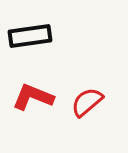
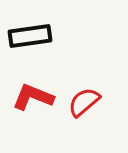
red semicircle: moved 3 px left
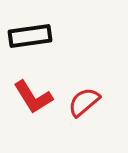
red L-shape: rotated 144 degrees counterclockwise
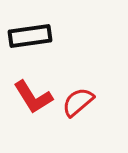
red semicircle: moved 6 px left
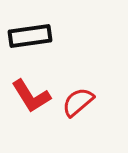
red L-shape: moved 2 px left, 1 px up
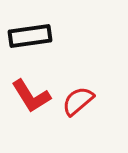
red semicircle: moved 1 px up
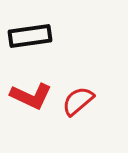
red L-shape: rotated 33 degrees counterclockwise
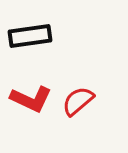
red L-shape: moved 3 px down
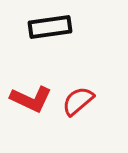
black rectangle: moved 20 px right, 9 px up
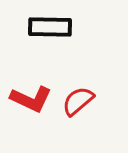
black rectangle: rotated 9 degrees clockwise
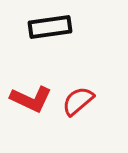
black rectangle: rotated 9 degrees counterclockwise
